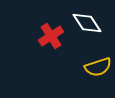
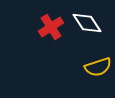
red cross: moved 9 px up
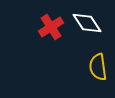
yellow semicircle: rotated 100 degrees clockwise
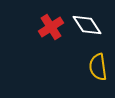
white diamond: moved 2 px down
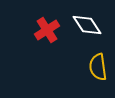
red cross: moved 4 px left, 3 px down
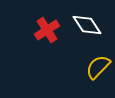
yellow semicircle: rotated 52 degrees clockwise
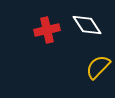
red cross: rotated 20 degrees clockwise
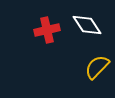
yellow semicircle: moved 1 px left
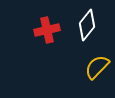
white diamond: rotated 72 degrees clockwise
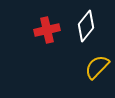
white diamond: moved 1 px left, 1 px down
